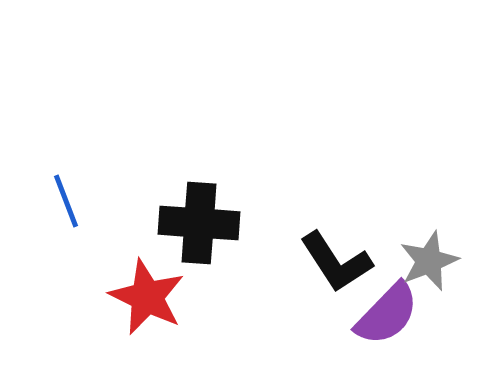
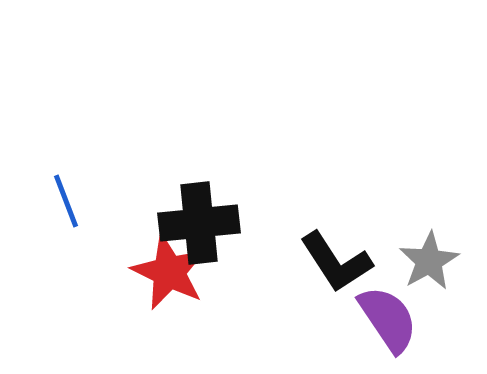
black cross: rotated 10 degrees counterclockwise
gray star: rotated 8 degrees counterclockwise
red star: moved 22 px right, 25 px up
purple semicircle: moved 1 px right, 5 px down; rotated 78 degrees counterclockwise
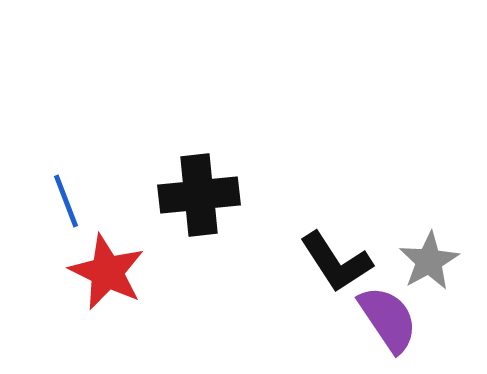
black cross: moved 28 px up
red star: moved 62 px left
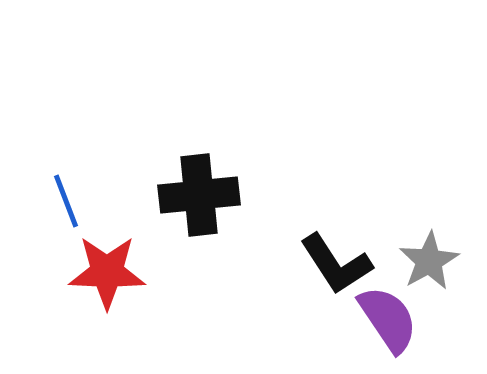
black L-shape: moved 2 px down
red star: rotated 24 degrees counterclockwise
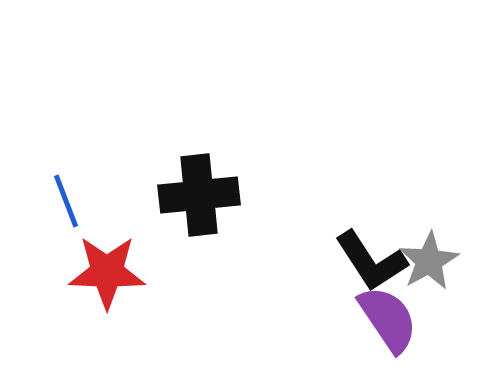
black L-shape: moved 35 px right, 3 px up
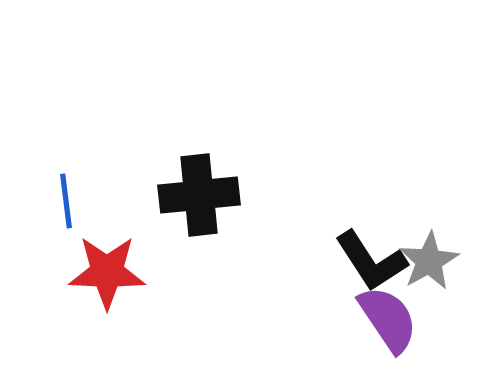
blue line: rotated 14 degrees clockwise
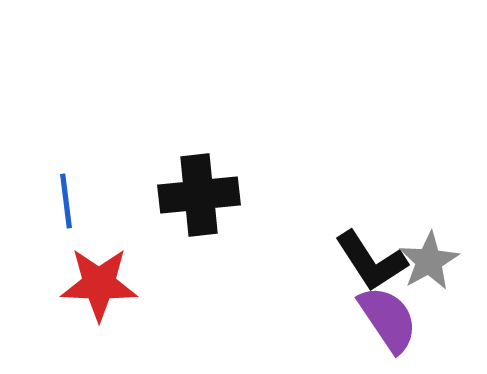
red star: moved 8 px left, 12 px down
